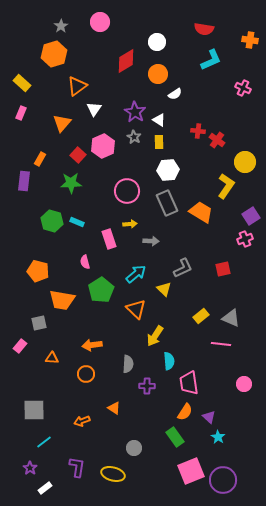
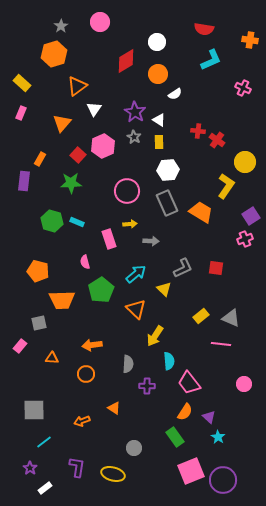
red square at (223, 269): moved 7 px left, 1 px up; rotated 21 degrees clockwise
orange trapezoid at (62, 300): rotated 12 degrees counterclockwise
pink trapezoid at (189, 383): rotated 30 degrees counterclockwise
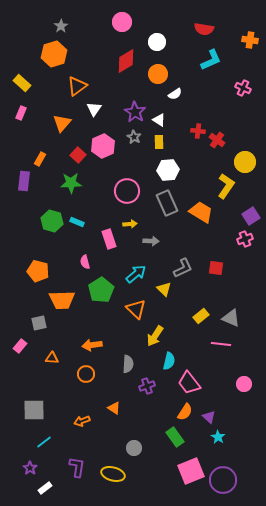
pink circle at (100, 22): moved 22 px right
cyan semicircle at (169, 361): rotated 18 degrees clockwise
purple cross at (147, 386): rotated 21 degrees counterclockwise
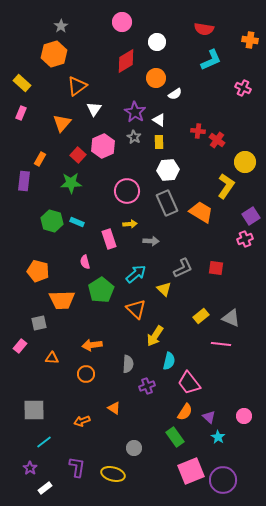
orange circle at (158, 74): moved 2 px left, 4 px down
pink circle at (244, 384): moved 32 px down
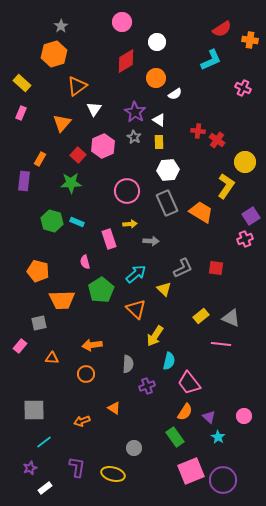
red semicircle at (204, 29): moved 18 px right; rotated 42 degrees counterclockwise
purple star at (30, 468): rotated 16 degrees clockwise
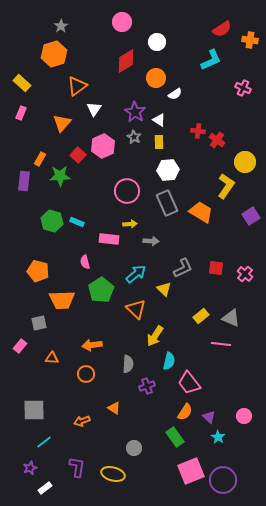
green star at (71, 183): moved 11 px left, 7 px up
pink rectangle at (109, 239): rotated 66 degrees counterclockwise
pink cross at (245, 239): moved 35 px down; rotated 28 degrees counterclockwise
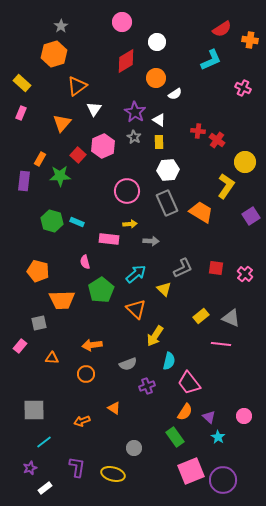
gray semicircle at (128, 364): rotated 66 degrees clockwise
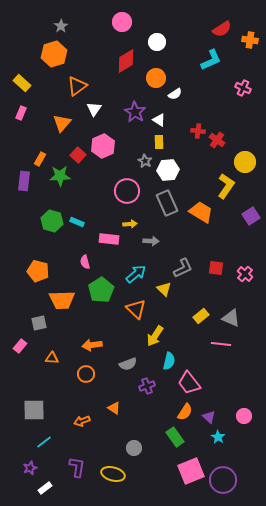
gray star at (134, 137): moved 11 px right, 24 px down
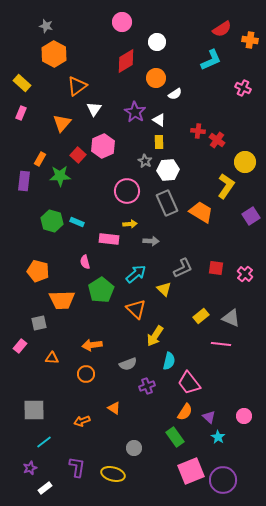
gray star at (61, 26): moved 15 px left; rotated 24 degrees counterclockwise
orange hexagon at (54, 54): rotated 15 degrees counterclockwise
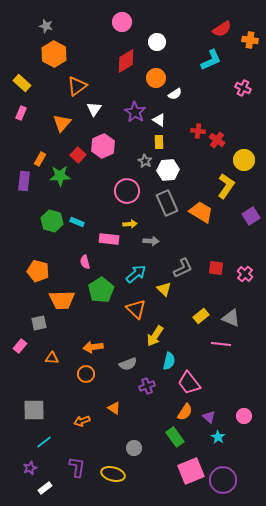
yellow circle at (245, 162): moved 1 px left, 2 px up
orange arrow at (92, 345): moved 1 px right, 2 px down
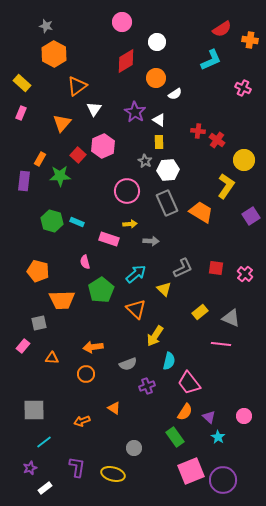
pink rectangle at (109, 239): rotated 12 degrees clockwise
yellow rectangle at (201, 316): moved 1 px left, 4 px up
pink rectangle at (20, 346): moved 3 px right
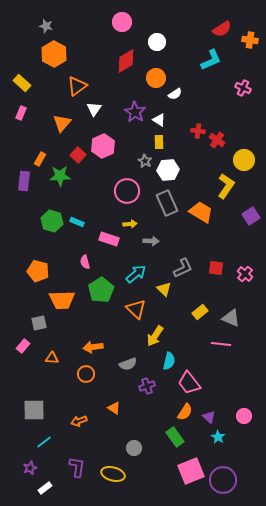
orange arrow at (82, 421): moved 3 px left
